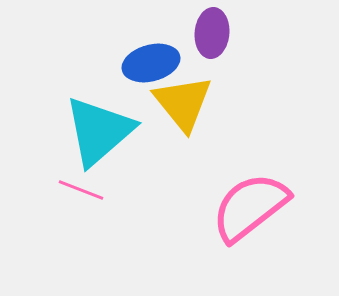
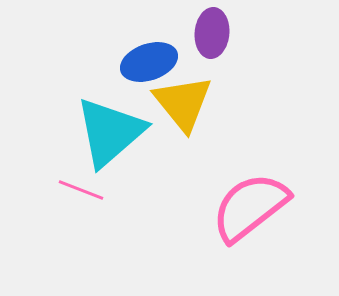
blue ellipse: moved 2 px left, 1 px up; rotated 4 degrees counterclockwise
cyan triangle: moved 11 px right, 1 px down
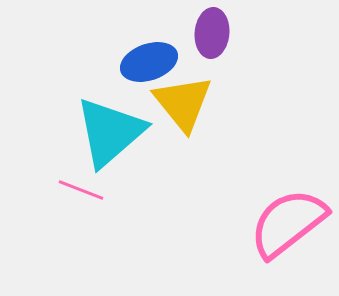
pink semicircle: moved 38 px right, 16 px down
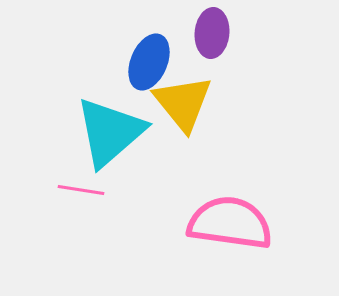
blue ellipse: rotated 48 degrees counterclockwise
pink line: rotated 12 degrees counterclockwise
pink semicircle: moved 58 px left; rotated 46 degrees clockwise
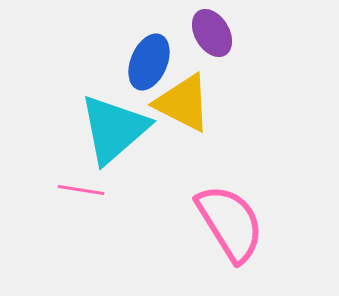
purple ellipse: rotated 36 degrees counterclockwise
yellow triangle: rotated 24 degrees counterclockwise
cyan triangle: moved 4 px right, 3 px up
pink semicircle: rotated 50 degrees clockwise
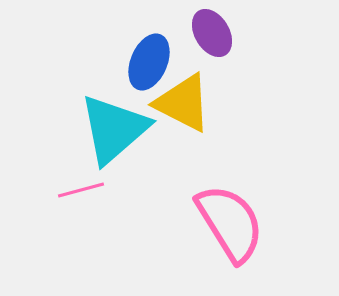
pink line: rotated 24 degrees counterclockwise
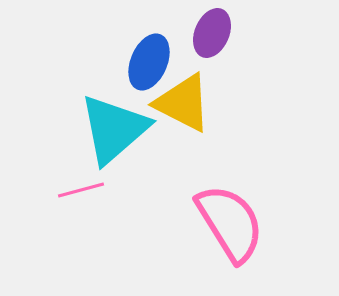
purple ellipse: rotated 54 degrees clockwise
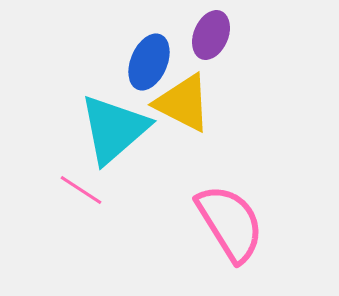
purple ellipse: moved 1 px left, 2 px down
pink line: rotated 48 degrees clockwise
